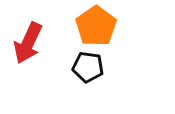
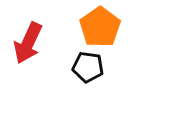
orange pentagon: moved 4 px right, 1 px down
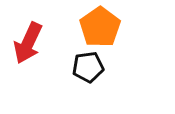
black pentagon: rotated 16 degrees counterclockwise
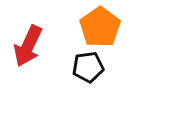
red arrow: moved 3 px down
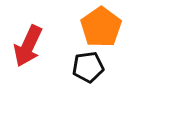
orange pentagon: moved 1 px right
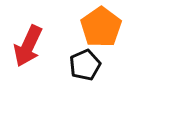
black pentagon: moved 3 px left, 2 px up; rotated 16 degrees counterclockwise
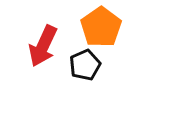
red arrow: moved 15 px right
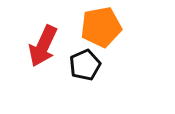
orange pentagon: rotated 24 degrees clockwise
